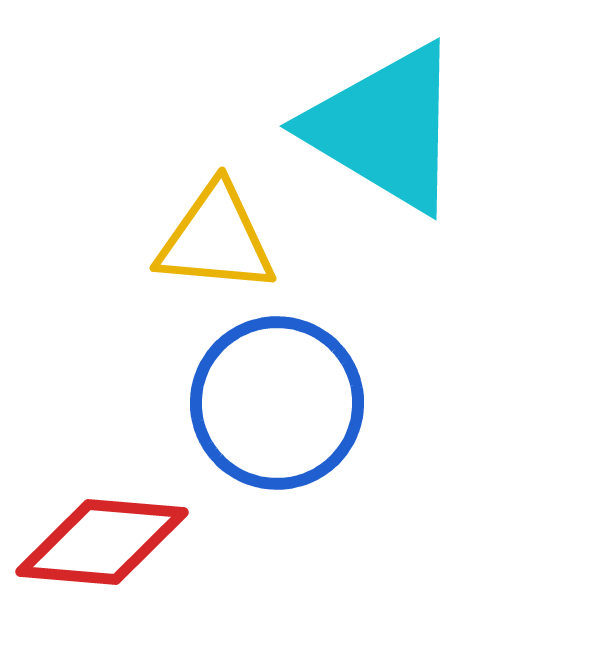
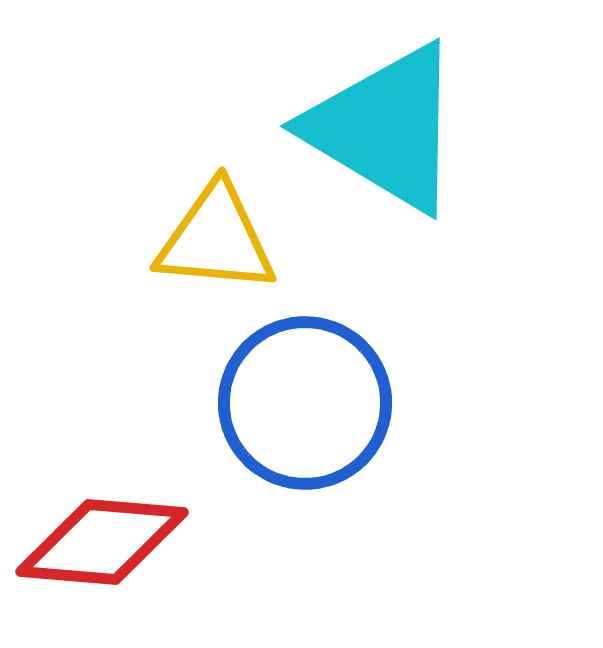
blue circle: moved 28 px right
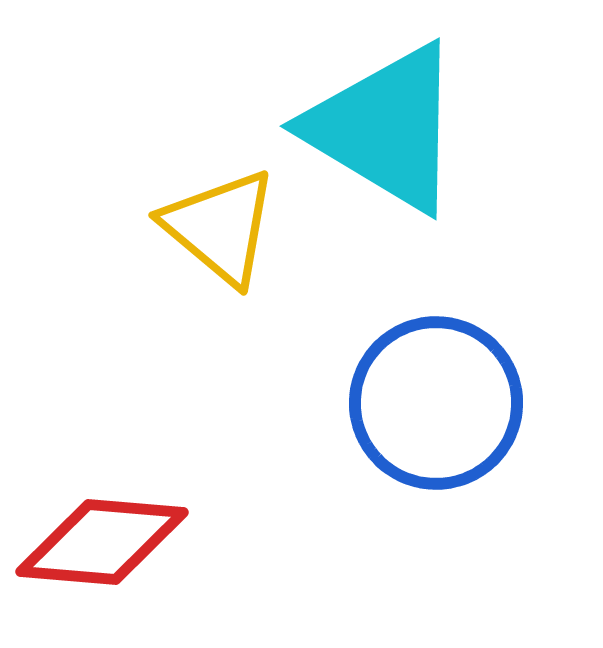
yellow triangle: moved 4 px right, 12 px up; rotated 35 degrees clockwise
blue circle: moved 131 px right
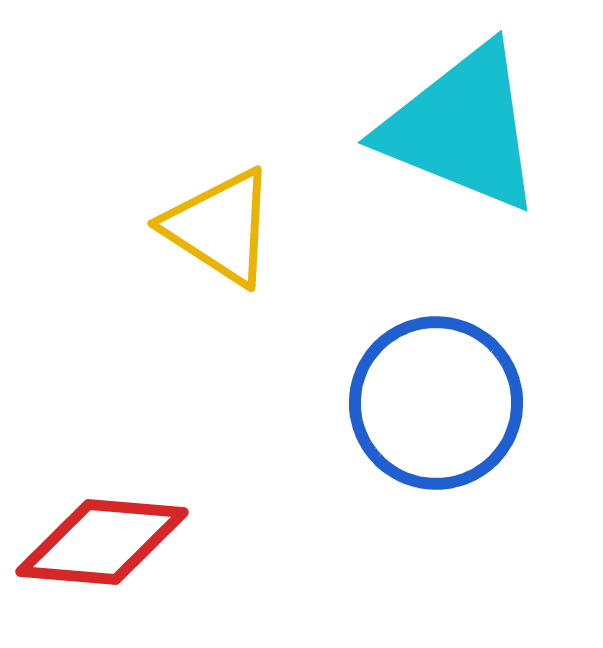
cyan triangle: moved 77 px right; rotated 9 degrees counterclockwise
yellow triangle: rotated 7 degrees counterclockwise
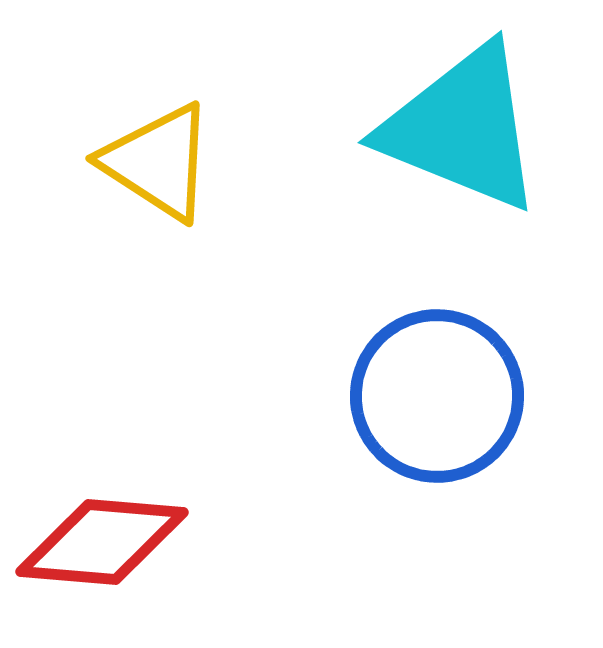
yellow triangle: moved 62 px left, 65 px up
blue circle: moved 1 px right, 7 px up
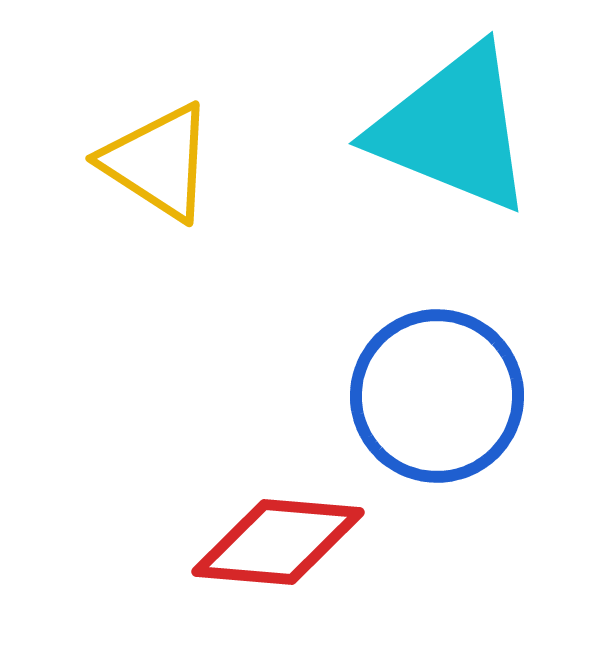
cyan triangle: moved 9 px left, 1 px down
red diamond: moved 176 px right
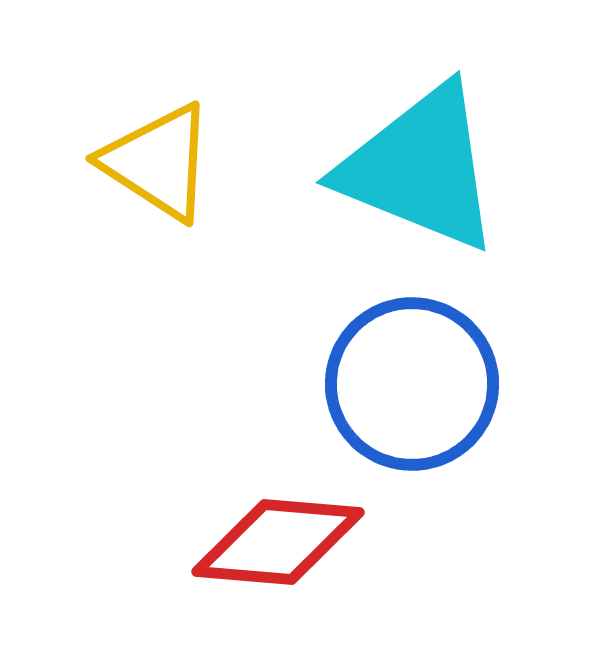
cyan triangle: moved 33 px left, 39 px down
blue circle: moved 25 px left, 12 px up
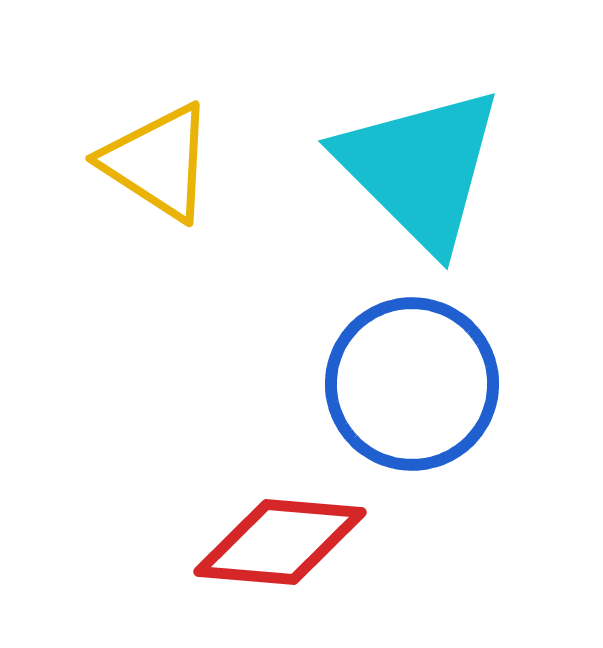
cyan triangle: rotated 23 degrees clockwise
red diamond: moved 2 px right
